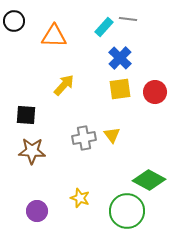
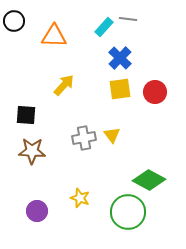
green circle: moved 1 px right, 1 px down
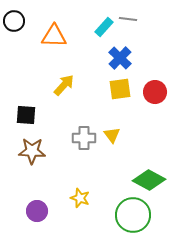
gray cross: rotated 10 degrees clockwise
green circle: moved 5 px right, 3 px down
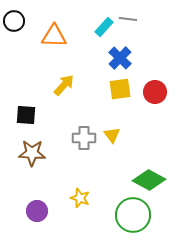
brown star: moved 2 px down
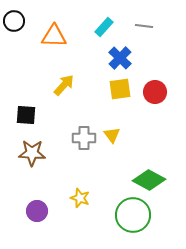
gray line: moved 16 px right, 7 px down
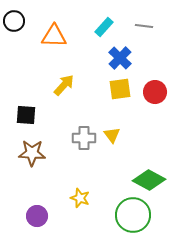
purple circle: moved 5 px down
